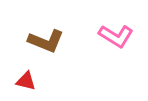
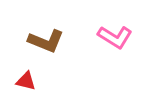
pink L-shape: moved 1 px left, 1 px down
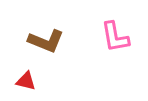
pink L-shape: rotated 48 degrees clockwise
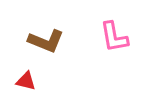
pink L-shape: moved 1 px left
